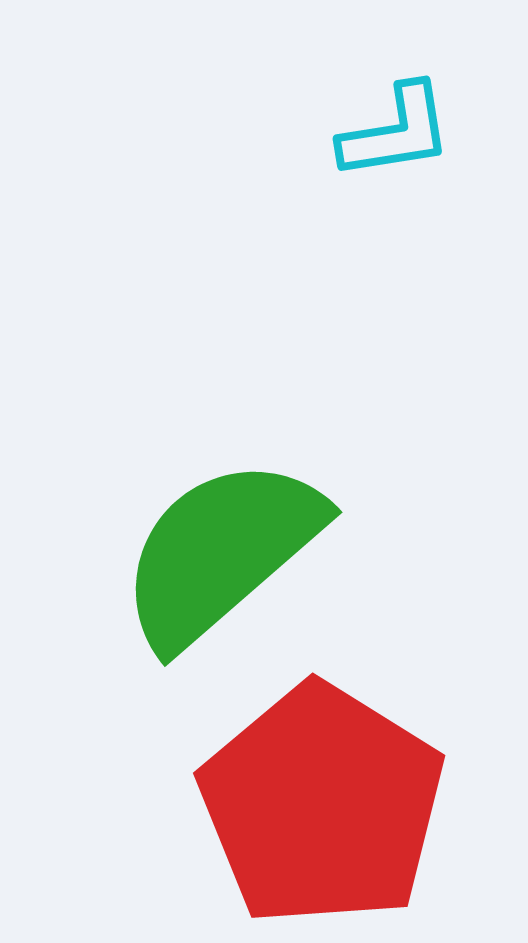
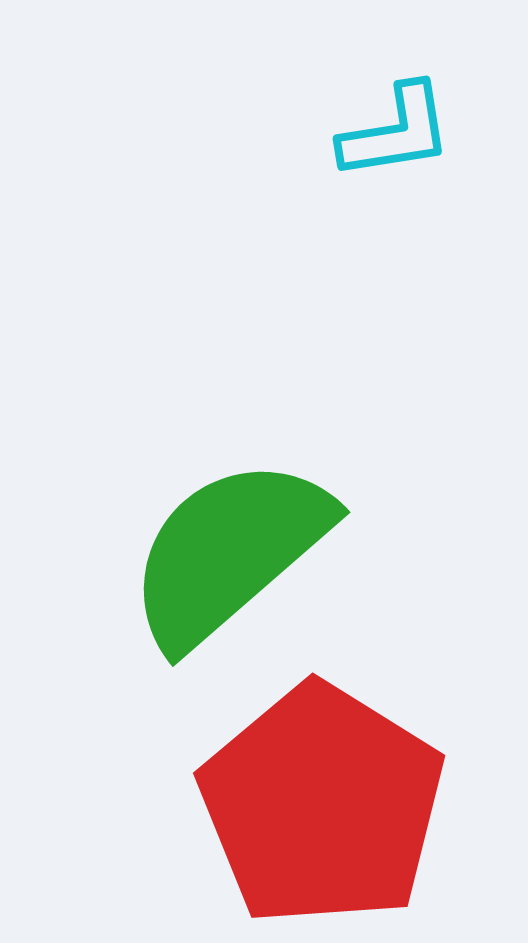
green semicircle: moved 8 px right
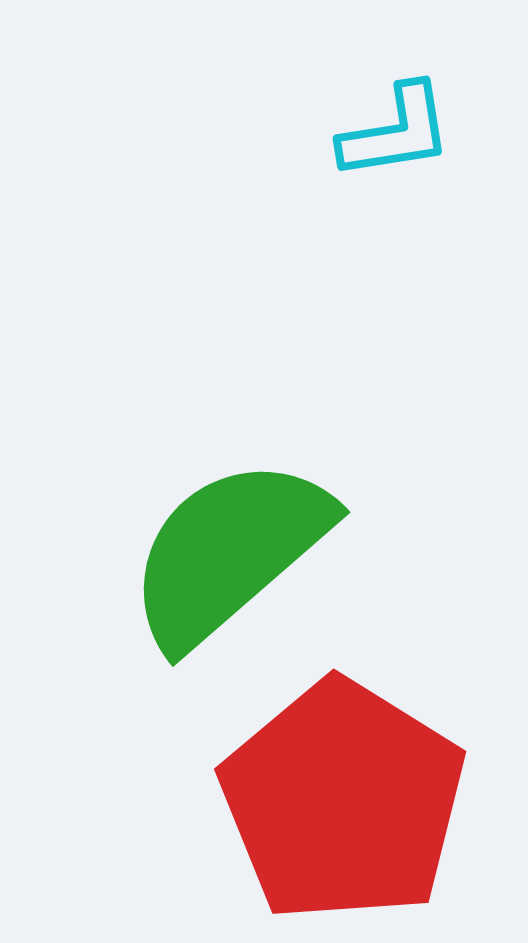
red pentagon: moved 21 px right, 4 px up
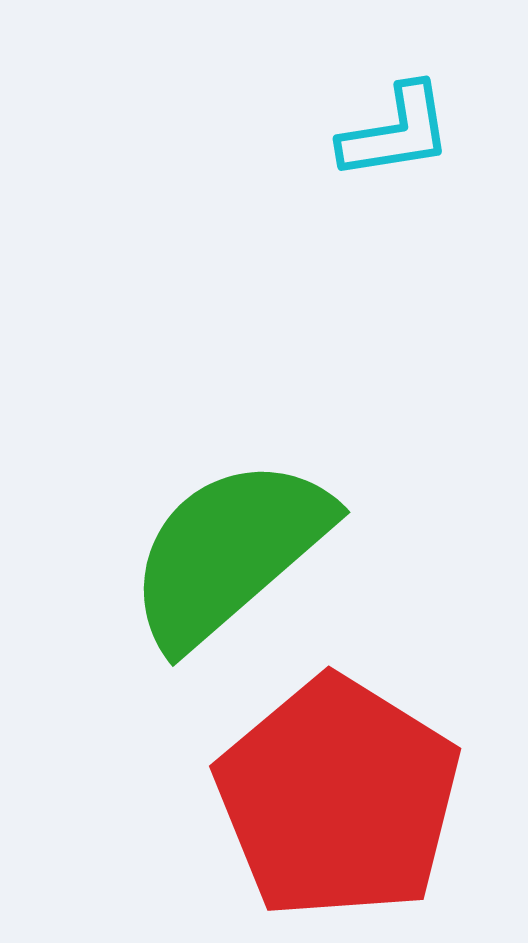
red pentagon: moved 5 px left, 3 px up
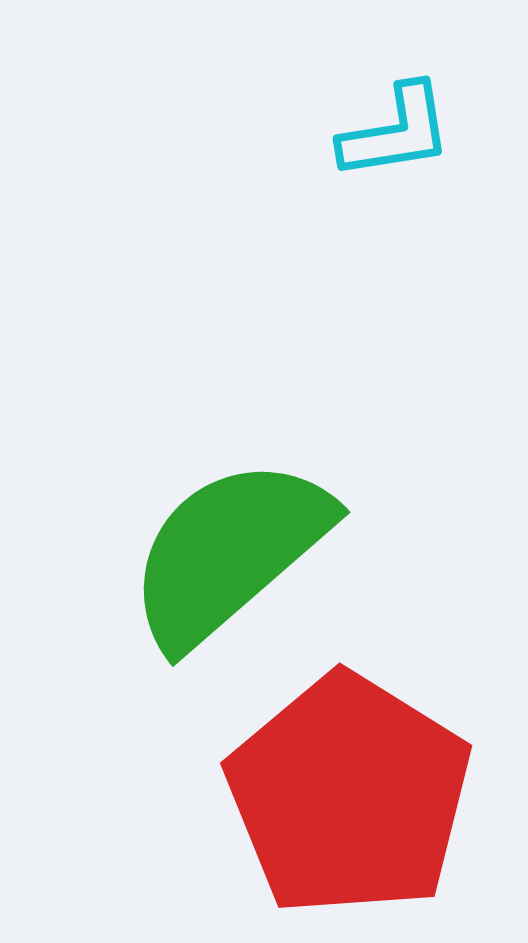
red pentagon: moved 11 px right, 3 px up
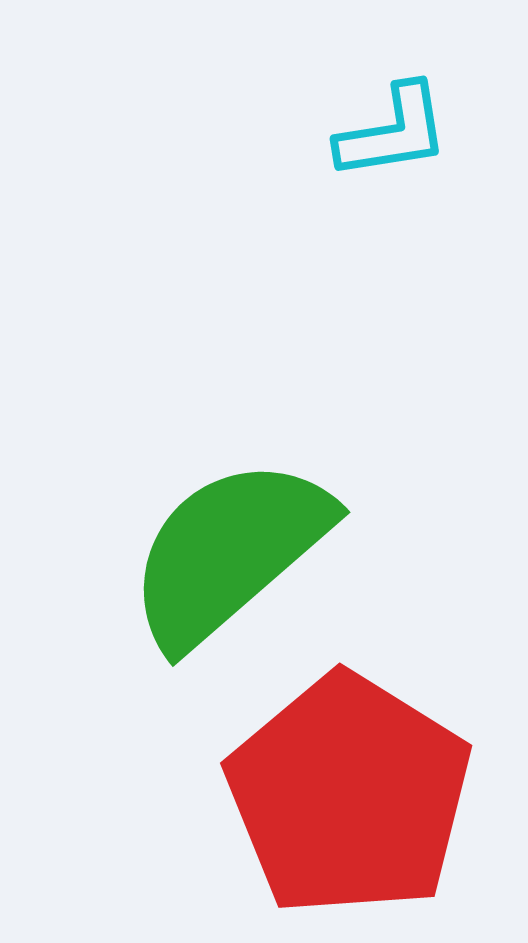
cyan L-shape: moved 3 px left
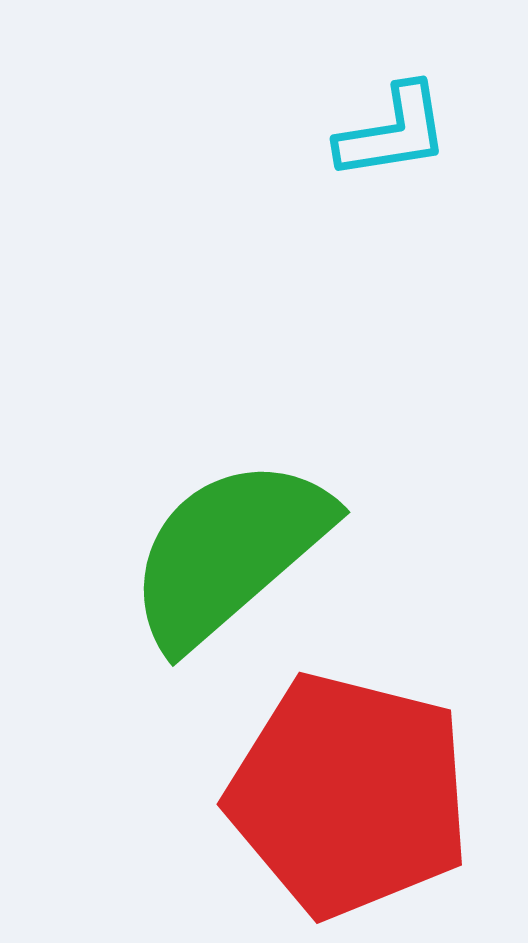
red pentagon: rotated 18 degrees counterclockwise
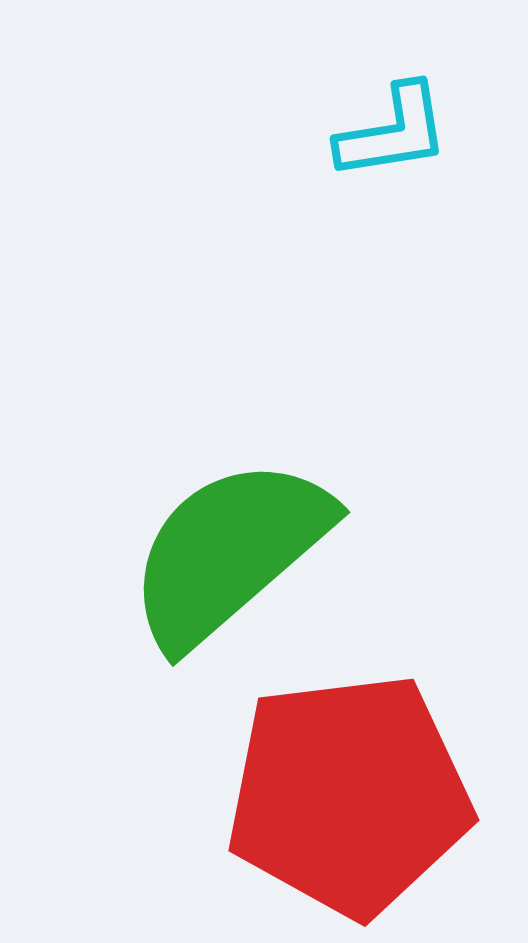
red pentagon: rotated 21 degrees counterclockwise
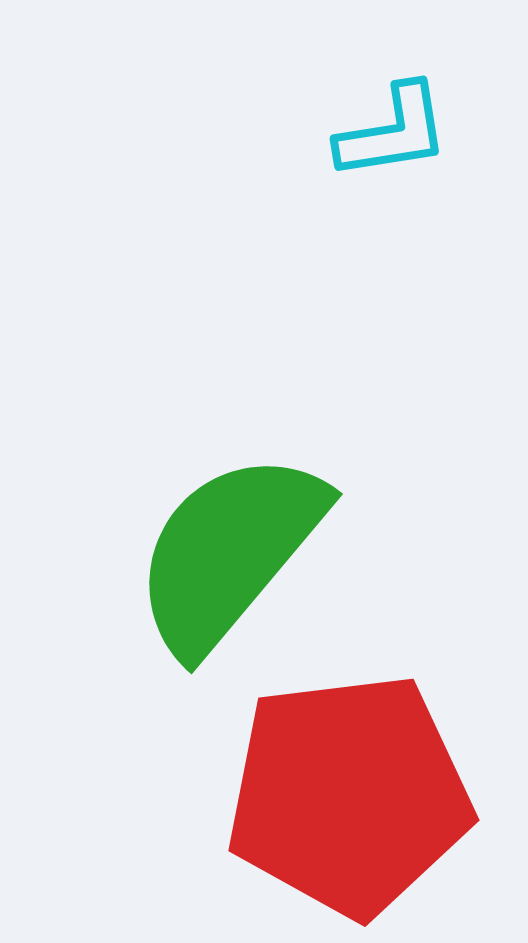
green semicircle: rotated 9 degrees counterclockwise
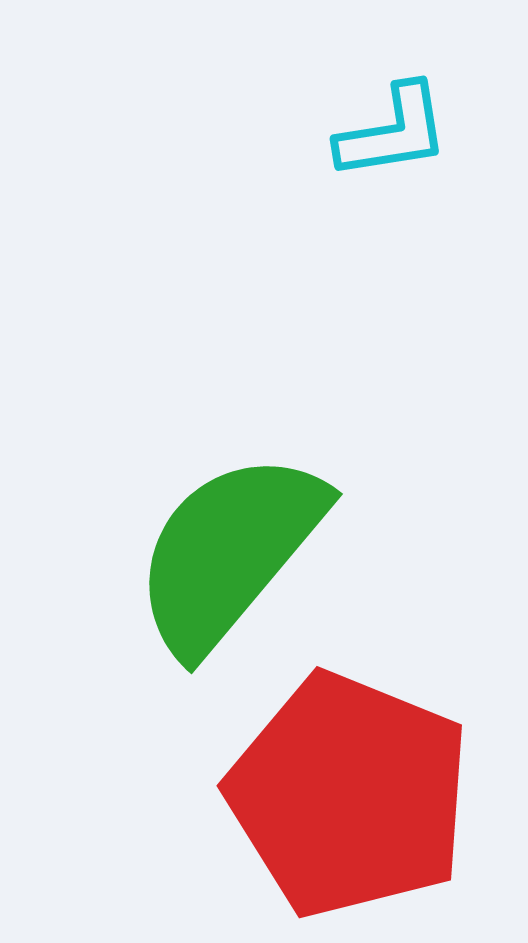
red pentagon: rotated 29 degrees clockwise
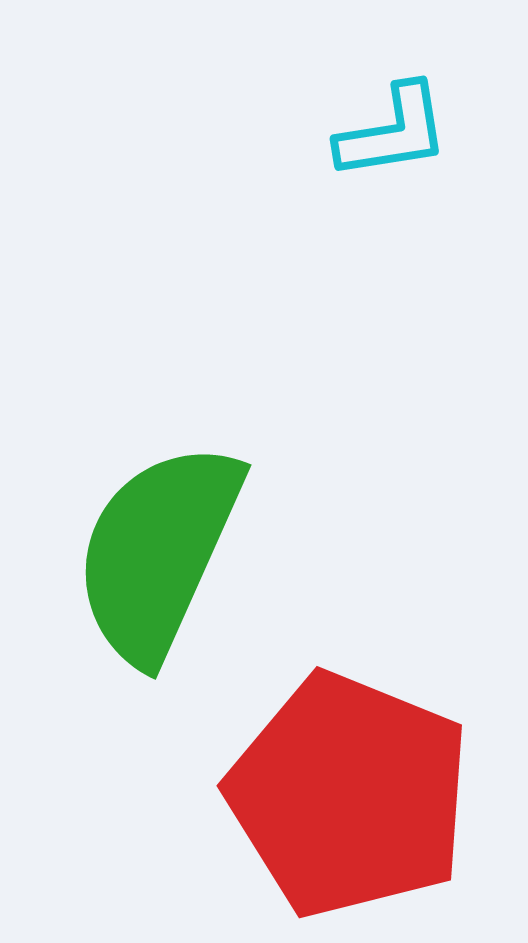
green semicircle: moved 71 px left; rotated 16 degrees counterclockwise
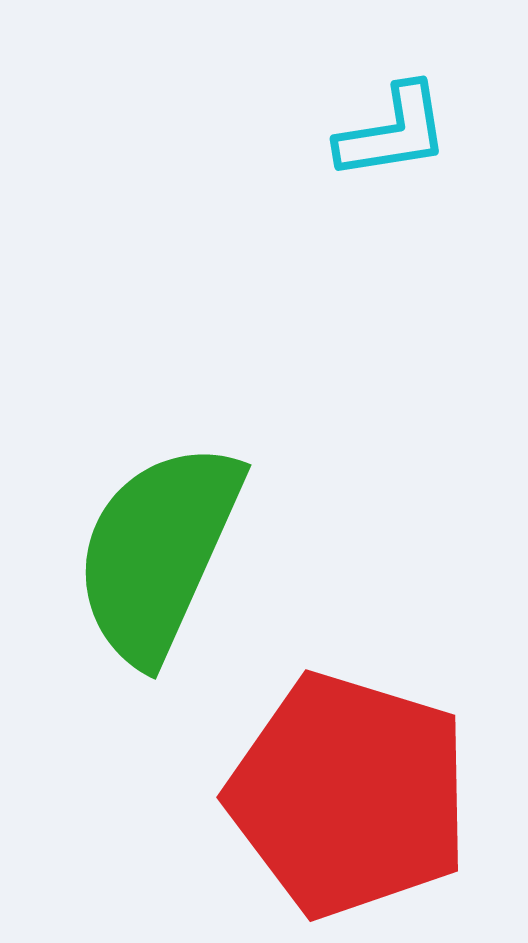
red pentagon: rotated 5 degrees counterclockwise
